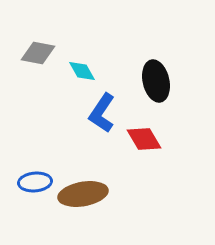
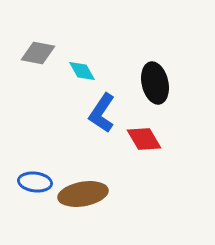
black ellipse: moved 1 px left, 2 px down
blue ellipse: rotated 12 degrees clockwise
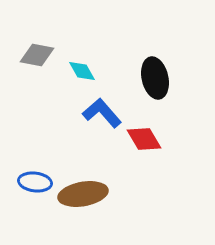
gray diamond: moved 1 px left, 2 px down
black ellipse: moved 5 px up
blue L-shape: rotated 105 degrees clockwise
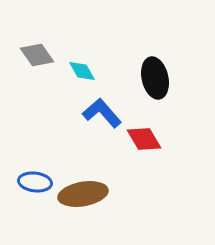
gray diamond: rotated 44 degrees clockwise
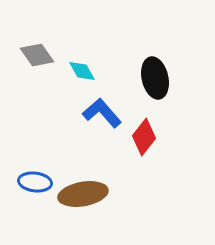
red diamond: moved 2 px up; rotated 69 degrees clockwise
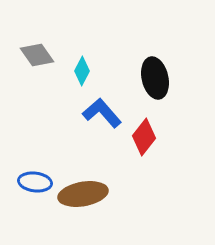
cyan diamond: rotated 56 degrees clockwise
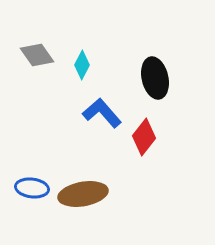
cyan diamond: moved 6 px up
blue ellipse: moved 3 px left, 6 px down
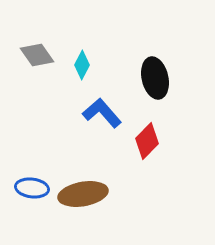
red diamond: moved 3 px right, 4 px down; rotated 6 degrees clockwise
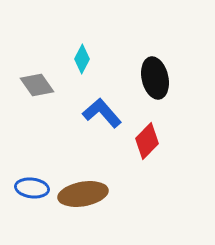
gray diamond: moved 30 px down
cyan diamond: moved 6 px up
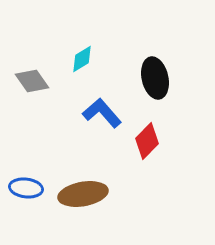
cyan diamond: rotated 32 degrees clockwise
gray diamond: moved 5 px left, 4 px up
blue ellipse: moved 6 px left
